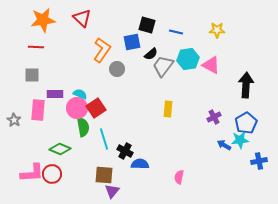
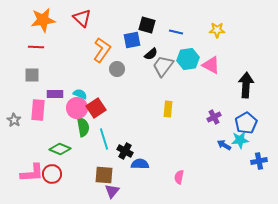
blue square: moved 2 px up
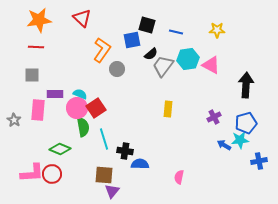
orange star: moved 4 px left
blue pentagon: rotated 15 degrees clockwise
black cross: rotated 21 degrees counterclockwise
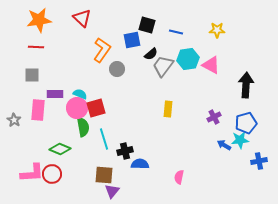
red square: rotated 18 degrees clockwise
black cross: rotated 21 degrees counterclockwise
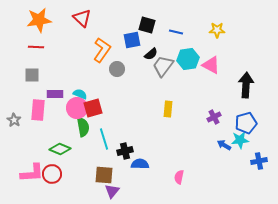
red square: moved 3 px left
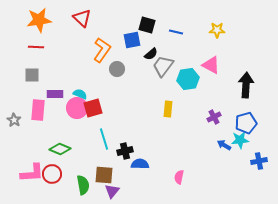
cyan hexagon: moved 20 px down
green semicircle: moved 58 px down
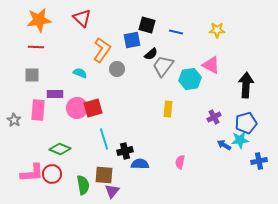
cyan hexagon: moved 2 px right
cyan semicircle: moved 21 px up
pink semicircle: moved 1 px right, 15 px up
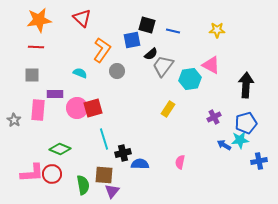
blue line: moved 3 px left, 1 px up
gray circle: moved 2 px down
yellow rectangle: rotated 28 degrees clockwise
black cross: moved 2 px left, 2 px down
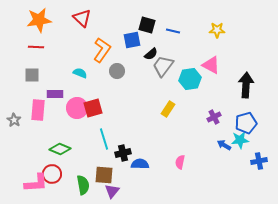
pink L-shape: moved 4 px right, 10 px down
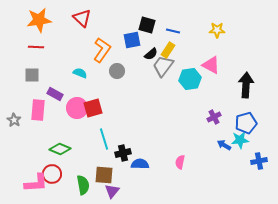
purple rectangle: rotated 28 degrees clockwise
yellow rectangle: moved 59 px up
